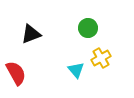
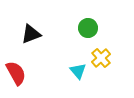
yellow cross: rotated 12 degrees counterclockwise
cyan triangle: moved 2 px right, 1 px down
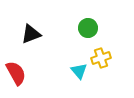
yellow cross: rotated 24 degrees clockwise
cyan triangle: moved 1 px right
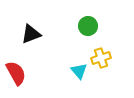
green circle: moved 2 px up
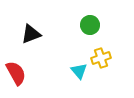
green circle: moved 2 px right, 1 px up
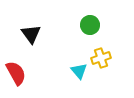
black triangle: rotated 45 degrees counterclockwise
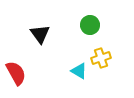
black triangle: moved 9 px right
cyan triangle: rotated 18 degrees counterclockwise
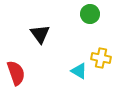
green circle: moved 11 px up
yellow cross: rotated 30 degrees clockwise
red semicircle: rotated 10 degrees clockwise
